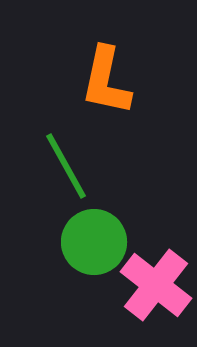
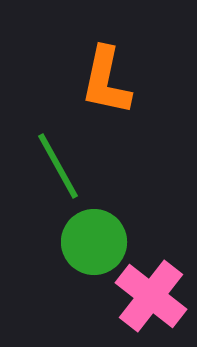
green line: moved 8 px left
pink cross: moved 5 px left, 11 px down
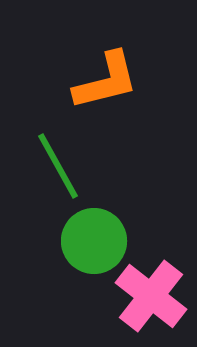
orange L-shape: rotated 116 degrees counterclockwise
green circle: moved 1 px up
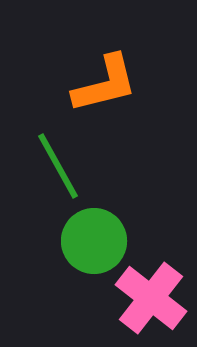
orange L-shape: moved 1 px left, 3 px down
pink cross: moved 2 px down
